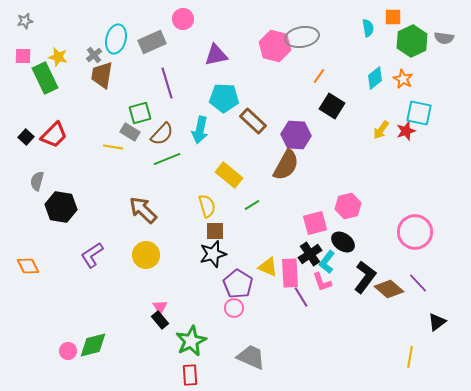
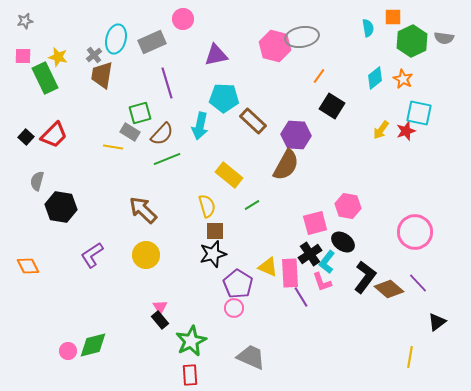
cyan arrow at (200, 130): moved 4 px up
pink hexagon at (348, 206): rotated 25 degrees clockwise
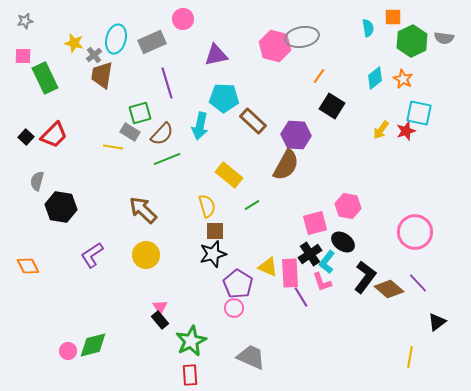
yellow star at (58, 57): moved 16 px right, 14 px up
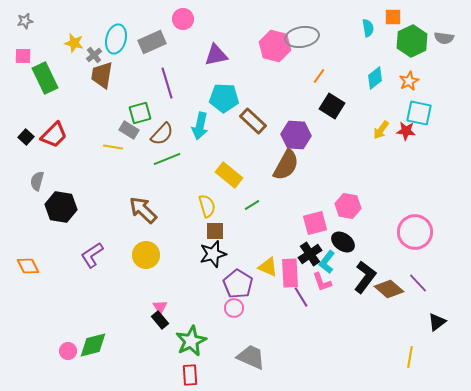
orange star at (403, 79): moved 6 px right, 2 px down; rotated 18 degrees clockwise
red star at (406, 131): rotated 24 degrees clockwise
gray rectangle at (130, 132): moved 1 px left, 2 px up
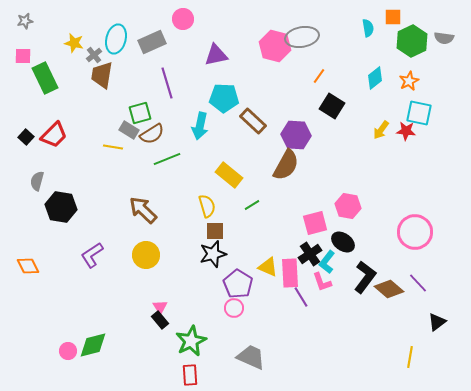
brown semicircle at (162, 134): moved 10 px left; rotated 15 degrees clockwise
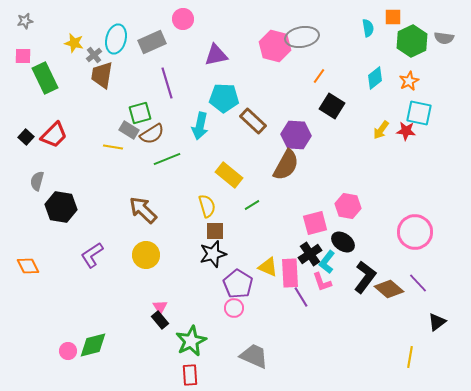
gray trapezoid at (251, 357): moved 3 px right, 1 px up
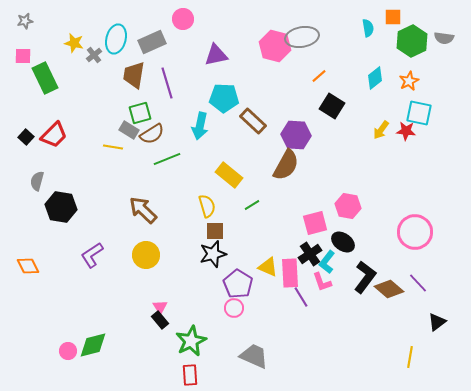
brown trapezoid at (102, 75): moved 32 px right
orange line at (319, 76): rotated 14 degrees clockwise
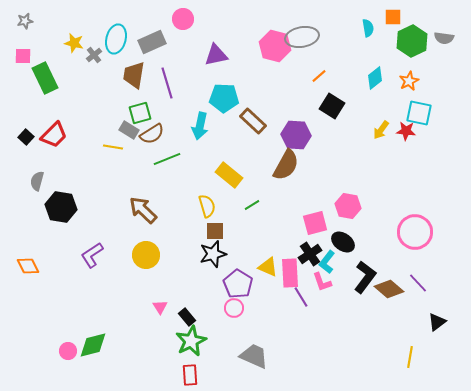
black rectangle at (160, 320): moved 27 px right, 3 px up
